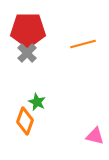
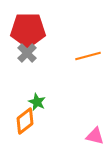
orange line: moved 5 px right, 12 px down
orange diamond: rotated 32 degrees clockwise
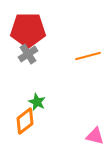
gray cross: moved 1 px right, 1 px down; rotated 12 degrees clockwise
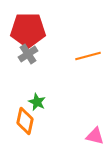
orange diamond: rotated 40 degrees counterclockwise
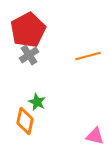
red pentagon: rotated 28 degrees counterclockwise
gray cross: moved 1 px right, 1 px down
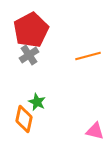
red pentagon: moved 3 px right
orange diamond: moved 1 px left, 2 px up
pink triangle: moved 5 px up
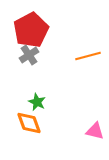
orange diamond: moved 5 px right, 4 px down; rotated 32 degrees counterclockwise
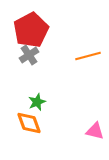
green star: rotated 24 degrees clockwise
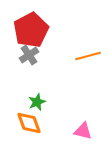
pink triangle: moved 12 px left
